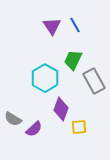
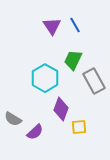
purple semicircle: moved 1 px right, 3 px down
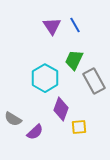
green trapezoid: moved 1 px right
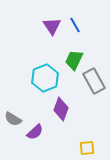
cyan hexagon: rotated 8 degrees clockwise
yellow square: moved 8 px right, 21 px down
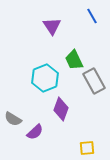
blue line: moved 17 px right, 9 px up
green trapezoid: rotated 50 degrees counterclockwise
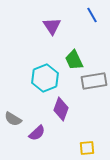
blue line: moved 1 px up
gray rectangle: rotated 70 degrees counterclockwise
purple semicircle: moved 2 px right, 1 px down
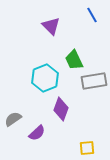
purple triangle: moved 1 px left; rotated 12 degrees counterclockwise
gray semicircle: rotated 114 degrees clockwise
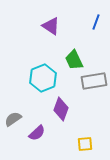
blue line: moved 4 px right, 7 px down; rotated 49 degrees clockwise
purple triangle: rotated 12 degrees counterclockwise
cyan hexagon: moved 2 px left
yellow square: moved 2 px left, 4 px up
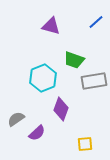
blue line: rotated 28 degrees clockwise
purple triangle: rotated 18 degrees counterclockwise
green trapezoid: rotated 45 degrees counterclockwise
gray semicircle: moved 3 px right
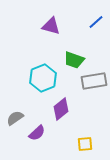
purple diamond: rotated 30 degrees clockwise
gray semicircle: moved 1 px left, 1 px up
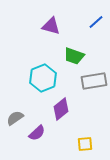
green trapezoid: moved 4 px up
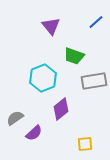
purple triangle: rotated 36 degrees clockwise
purple semicircle: moved 3 px left
